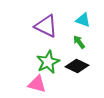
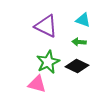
green arrow: rotated 48 degrees counterclockwise
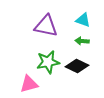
purple triangle: rotated 15 degrees counterclockwise
green arrow: moved 3 px right, 1 px up
green star: rotated 15 degrees clockwise
pink triangle: moved 8 px left; rotated 30 degrees counterclockwise
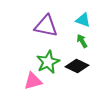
green arrow: rotated 56 degrees clockwise
green star: rotated 15 degrees counterclockwise
pink triangle: moved 4 px right, 3 px up
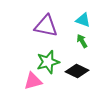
green star: rotated 10 degrees clockwise
black diamond: moved 5 px down
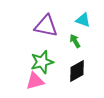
green arrow: moved 7 px left
green star: moved 6 px left
black diamond: rotated 55 degrees counterclockwise
pink triangle: moved 2 px right
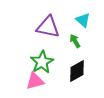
cyan triangle: rotated 21 degrees clockwise
purple triangle: moved 2 px right, 1 px down
green star: rotated 15 degrees counterclockwise
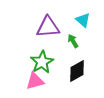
purple triangle: rotated 15 degrees counterclockwise
green arrow: moved 2 px left
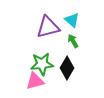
cyan triangle: moved 11 px left
purple triangle: rotated 10 degrees counterclockwise
green star: moved 2 px down; rotated 25 degrees clockwise
black diamond: moved 10 px left, 3 px up; rotated 30 degrees counterclockwise
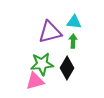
cyan triangle: moved 2 px right, 2 px down; rotated 35 degrees counterclockwise
purple triangle: moved 2 px right, 5 px down
green arrow: rotated 32 degrees clockwise
